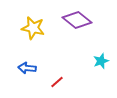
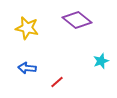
yellow star: moved 6 px left
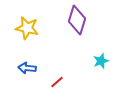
purple diamond: rotated 68 degrees clockwise
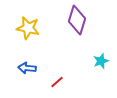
yellow star: moved 1 px right
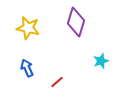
purple diamond: moved 1 px left, 2 px down
blue arrow: rotated 60 degrees clockwise
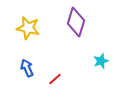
red line: moved 2 px left, 3 px up
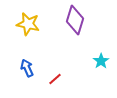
purple diamond: moved 1 px left, 2 px up
yellow star: moved 4 px up
cyan star: rotated 14 degrees counterclockwise
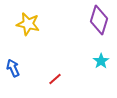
purple diamond: moved 24 px right
blue arrow: moved 14 px left
